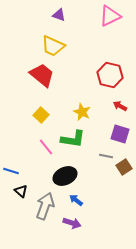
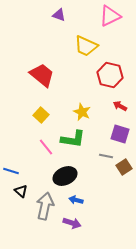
yellow trapezoid: moved 33 px right
blue arrow: rotated 24 degrees counterclockwise
gray arrow: rotated 8 degrees counterclockwise
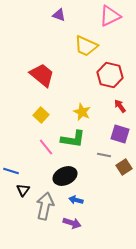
red arrow: rotated 24 degrees clockwise
gray line: moved 2 px left, 1 px up
black triangle: moved 2 px right, 1 px up; rotated 24 degrees clockwise
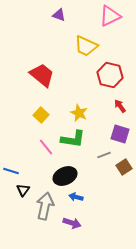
yellow star: moved 3 px left, 1 px down
gray line: rotated 32 degrees counterclockwise
blue arrow: moved 3 px up
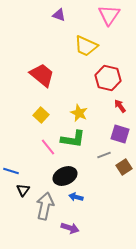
pink triangle: moved 1 px left, 1 px up; rotated 30 degrees counterclockwise
red hexagon: moved 2 px left, 3 px down
pink line: moved 2 px right
purple arrow: moved 2 px left, 5 px down
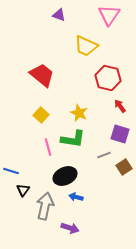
pink line: rotated 24 degrees clockwise
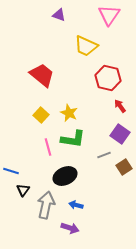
yellow star: moved 10 px left
purple square: rotated 18 degrees clockwise
blue arrow: moved 8 px down
gray arrow: moved 1 px right, 1 px up
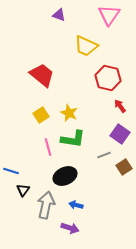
yellow square: rotated 14 degrees clockwise
